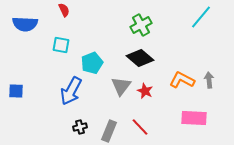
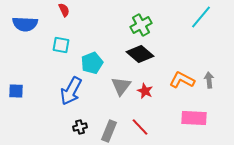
black diamond: moved 4 px up
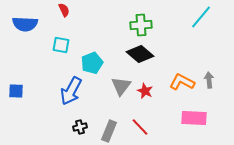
green cross: rotated 25 degrees clockwise
orange L-shape: moved 2 px down
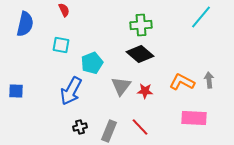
blue semicircle: rotated 80 degrees counterclockwise
red star: rotated 21 degrees counterclockwise
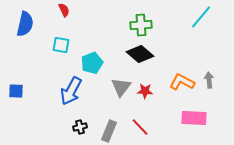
gray triangle: moved 1 px down
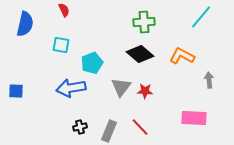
green cross: moved 3 px right, 3 px up
orange L-shape: moved 26 px up
blue arrow: moved 3 px up; rotated 52 degrees clockwise
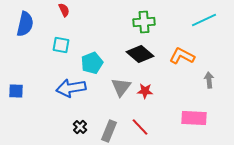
cyan line: moved 3 px right, 3 px down; rotated 25 degrees clockwise
black cross: rotated 32 degrees counterclockwise
